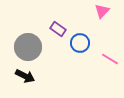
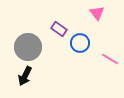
pink triangle: moved 5 px left, 2 px down; rotated 21 degrees counterclockwise
purple rectangle: moved 1 px right
black arrow: rotated 90 degrees clockwise
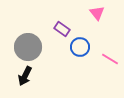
purple rectangle: moved 3 px right
blue circle: moved 4 px down
